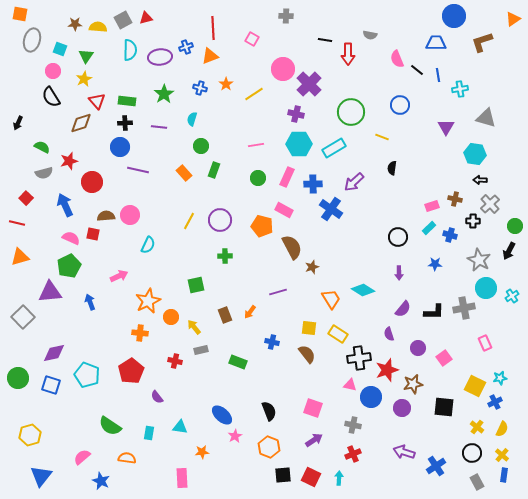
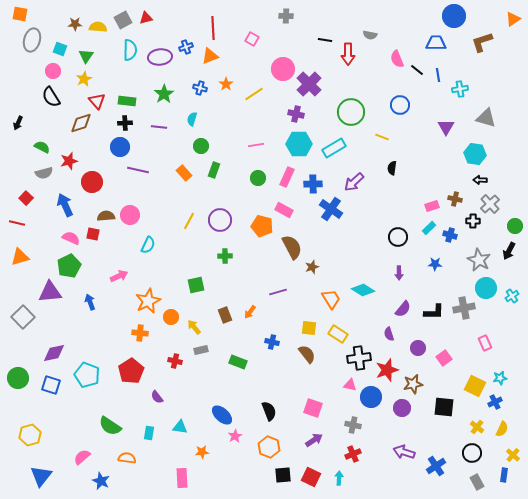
yellow cross at (502, 455): moved 11 px right
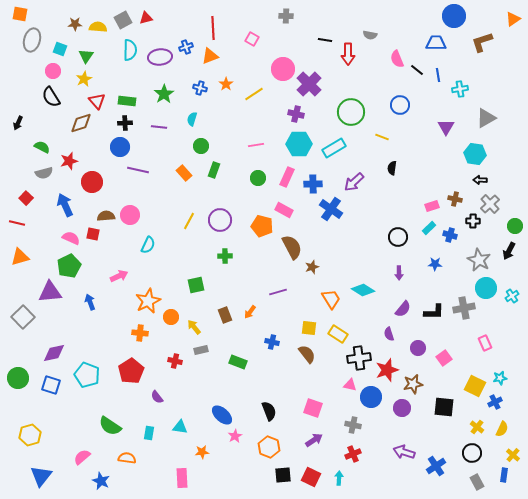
gray triangle at (486, 118): rotated 45 degrees counterclockwise
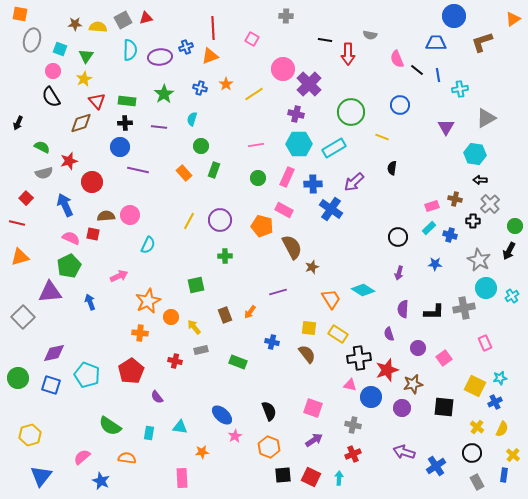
purple arrow at (399, 273): rotated 16 degrees clockwise
purple semicircle at (403, 309): rotated 144 degrees clockwise
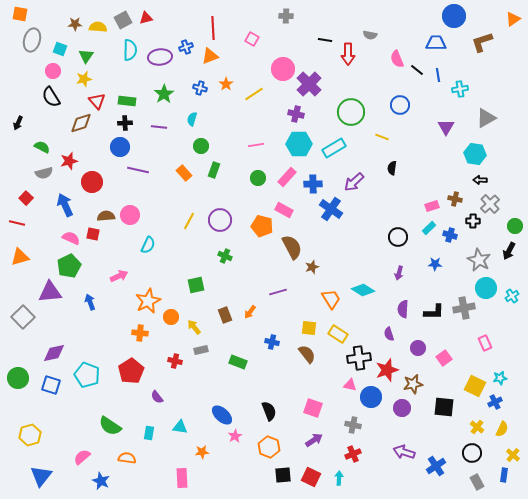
yellow star at (84, 79): rotated 14 degrees clockwise
pink rectangle at (287, 177): rotated 18 degrees clockwise
green cross at (225, 256): rotated 24 degrees clockwise
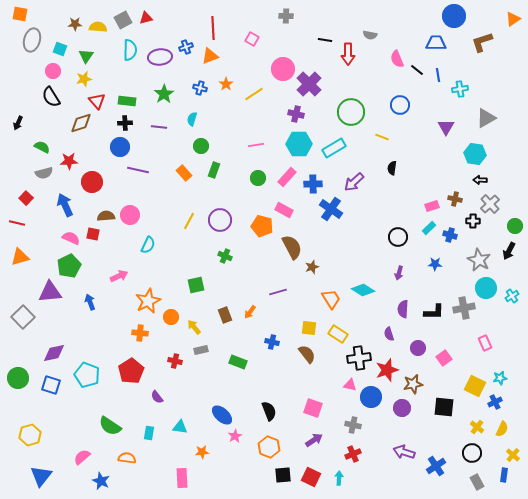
red star at (69, 161): rotated 12 degrees clockwise
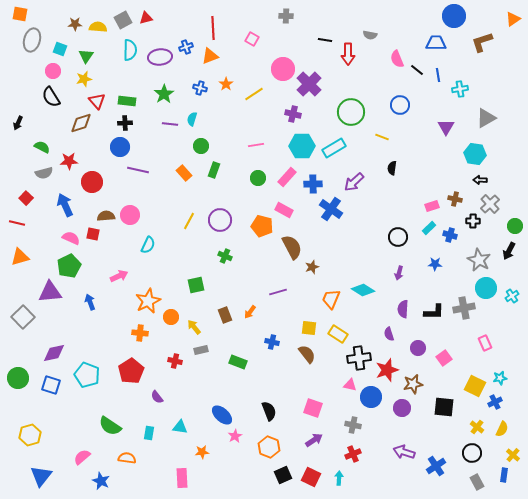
purple cross at (296, 114): moved 3 px left
purple line at (159, 127): moved 11 px right, 3 px up
cyan hexagon at (299, 144): moved 3 px right, 2 px down
orange trapezoid at (331, 299): rotated 125 degrees counterclockwise
black square at (283, 475): rotated 18 degrees counterclockwise
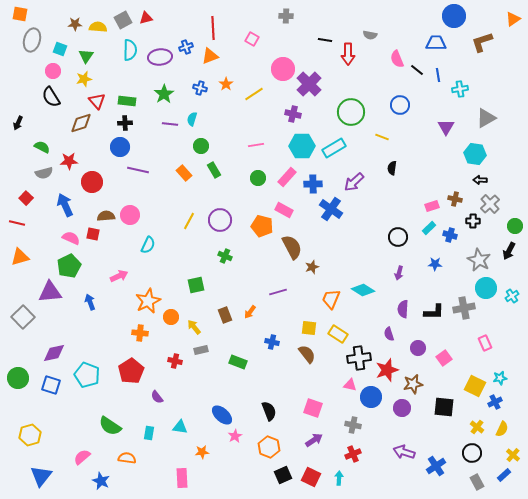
green rectangle at (214, 170): rotated 49 degrees counterclockwise
blue rectangle at (504, 475): rotated 40 degrees clockwise
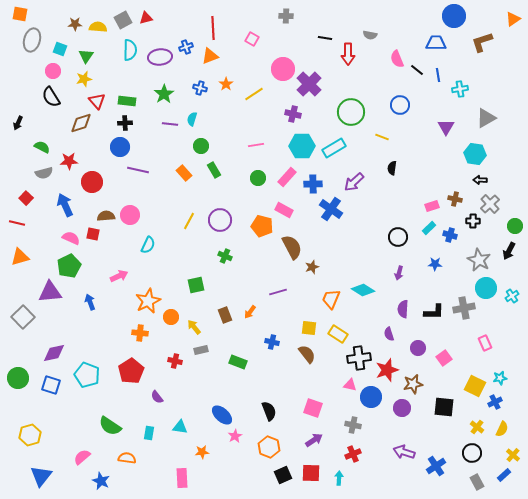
black line at (325, 40): moved 2 px up
red square at (311, 477): moved 4 px up; rotated 24 degrees counterclockwise
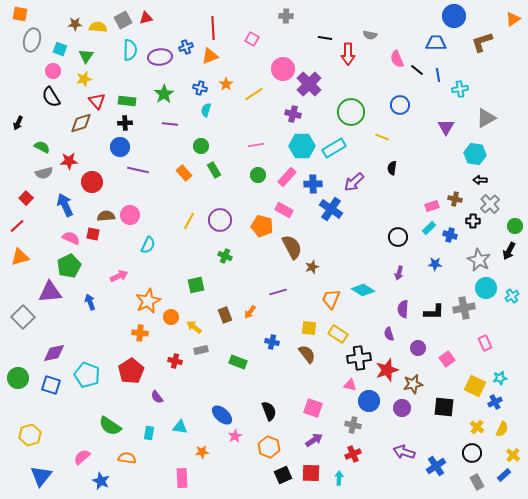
cyan semicircle at (192, 119): moved 14 px right, 9 px up
green circle at (258, 178): moved 3 px up
red line at (17, 223): moved 3 px down; rotated 56 degrees counterclockwise
yellow arrow at (194, 327): rotated 14 degrees counterclockwise
pink square at (444, 358): moved 3 px right, 1 px down
blue circle at (371, 397): moved 2 px left, 4 px down
